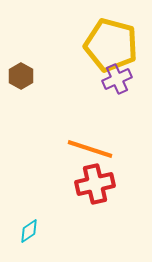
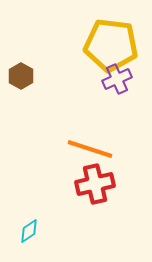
yellow pentagon: rotated 8 degrees counterclockwise
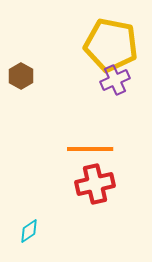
yellow pentagon: rotated 4 degrees clockwise
purple cross: moved 2 px left, 1 px down
orange line: rotated 18 degrees counterclockwise
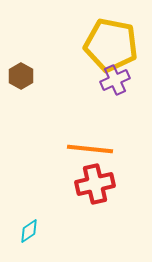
orange line: rotated 6 degrees clockwise
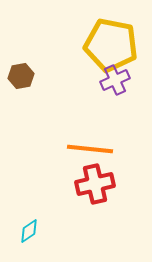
brown hexagon: rotated 20 degrees clockwise
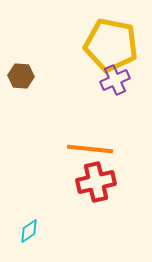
brown hexagon: rotated 15 degrees clockwise
red cross: moved 1 px right, 2 px up
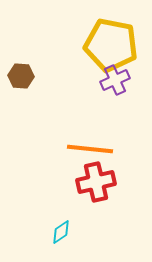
cyan diamond: moved 32 px right, 1 px down
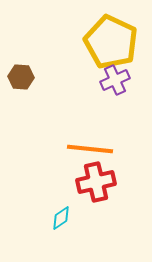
yellow pentagon: moved 3 px up; rotated 14 degrees clockwise
brown hexagon: moved 1 px down
cyan diamond: moved 14 px up
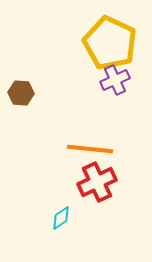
yellow pentagon: moved 1 px left, 1 px down
brown hexagon: moved 16 px down
red cross: moved 1 px right; rotated 12 degrees counterclockwise
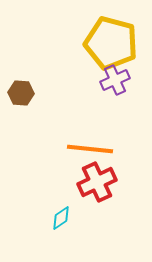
yellow pentagon: moved 1 px right; rotated 10 degrees counterclockwise
